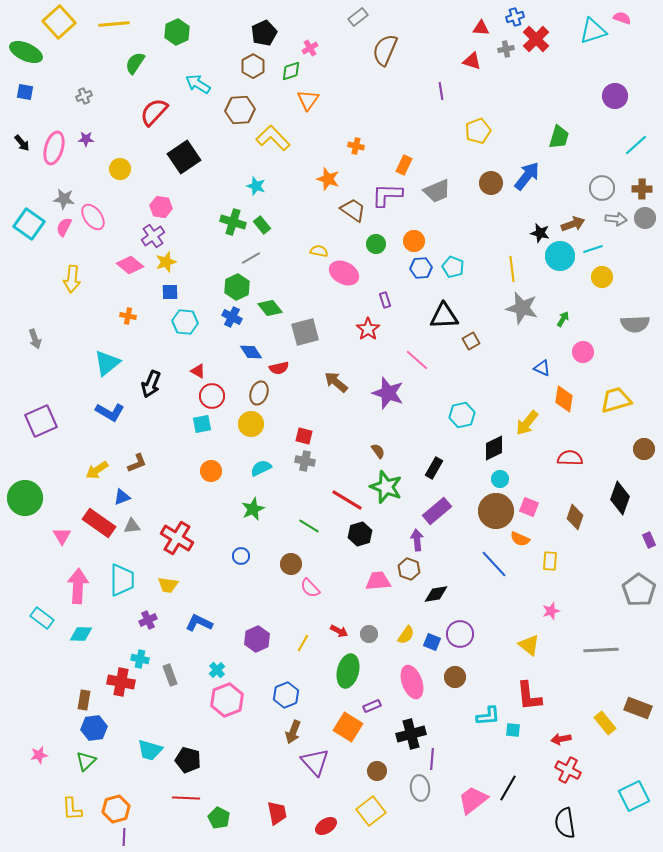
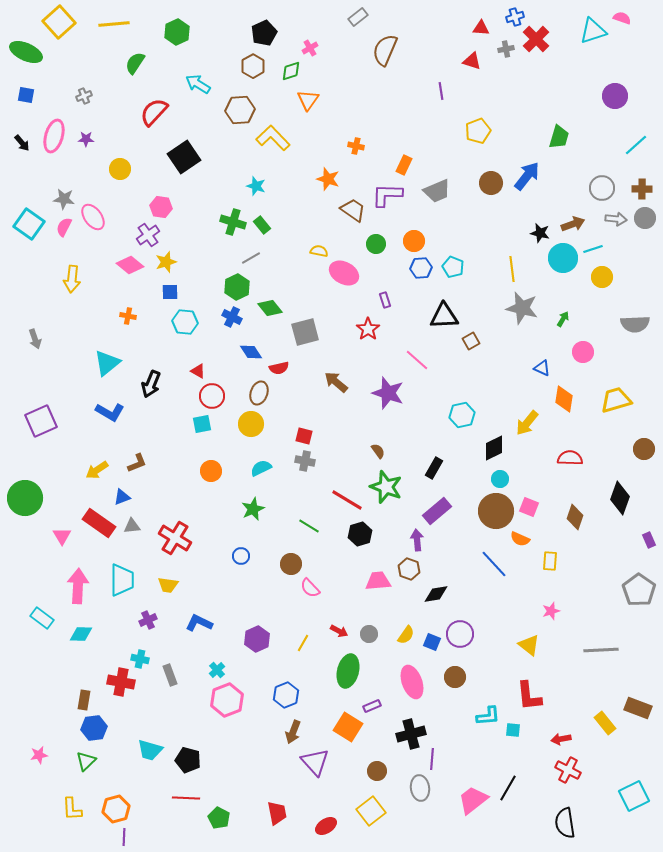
blue square at (25, 92): moved 1 px right, 3 px down
pink ellipse at (54, 148): moved 12 px up
purple cross at (153, 236): moved 5 px left, 1 px up
cyan circle at (560, 256): moved 3 px right, 2 px down
red cross at (177, 538): moved 2 px left
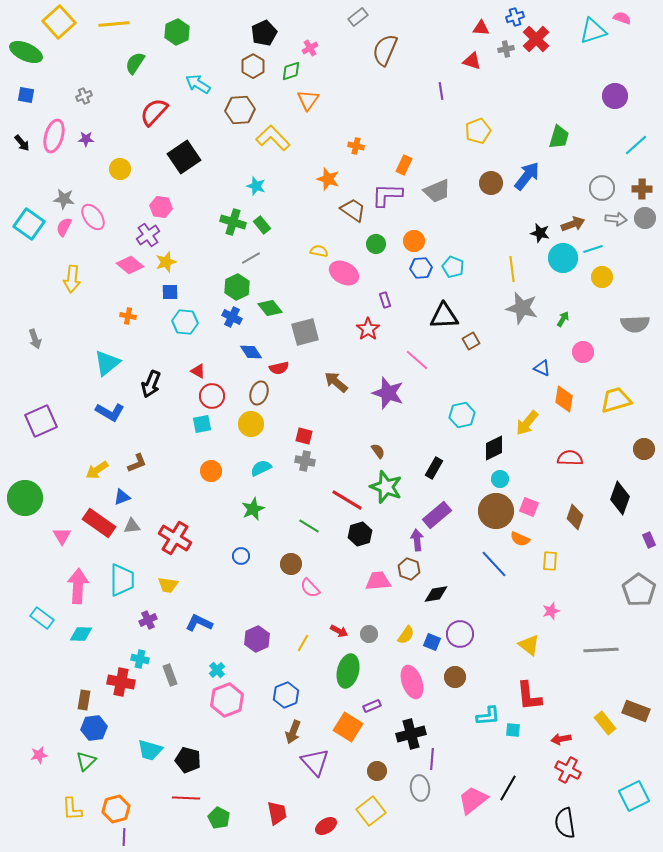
purple rectangle at (437, 511): moved 4 px down
brown rectangle at (638, 708): moved 2 px left, 3 px down
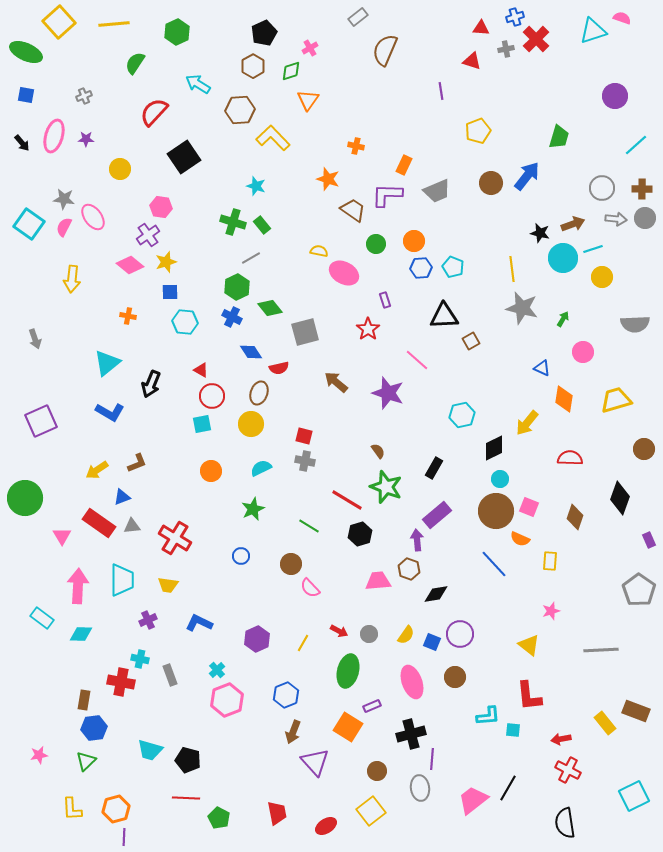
red triangle at (198, 371): moved 3 px right, 1 px up
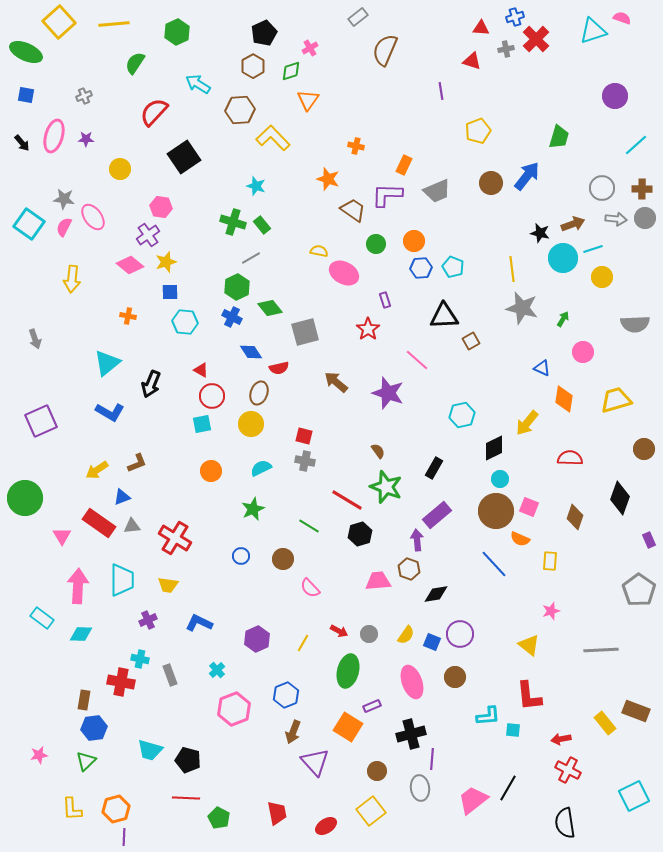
brown circle at (291, 564): moved 8 px left, 5 px up
pink hexagon at (227, 700): moved 7 px right, 9 px down
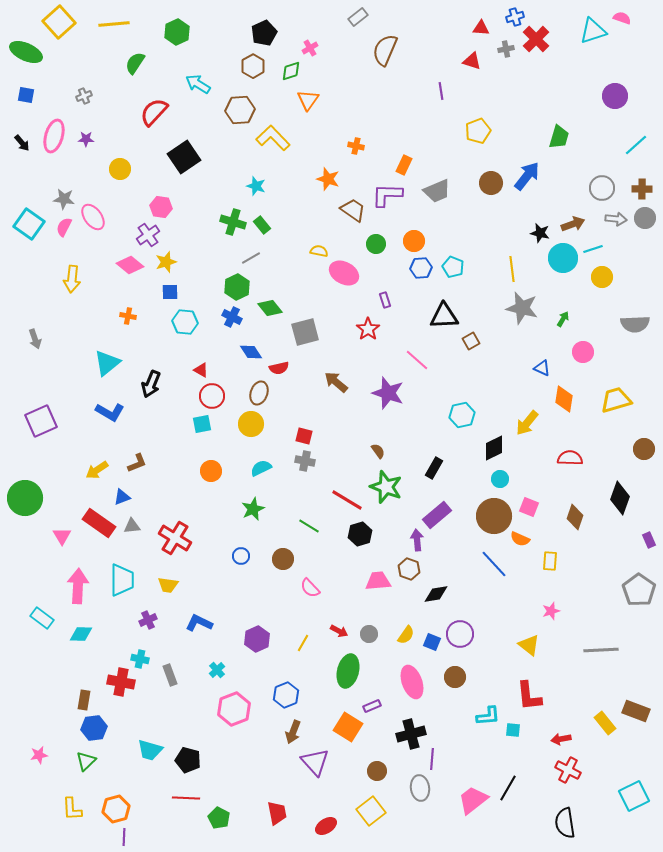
brown circle at (496, 511): moved 2 px left, 5 px down
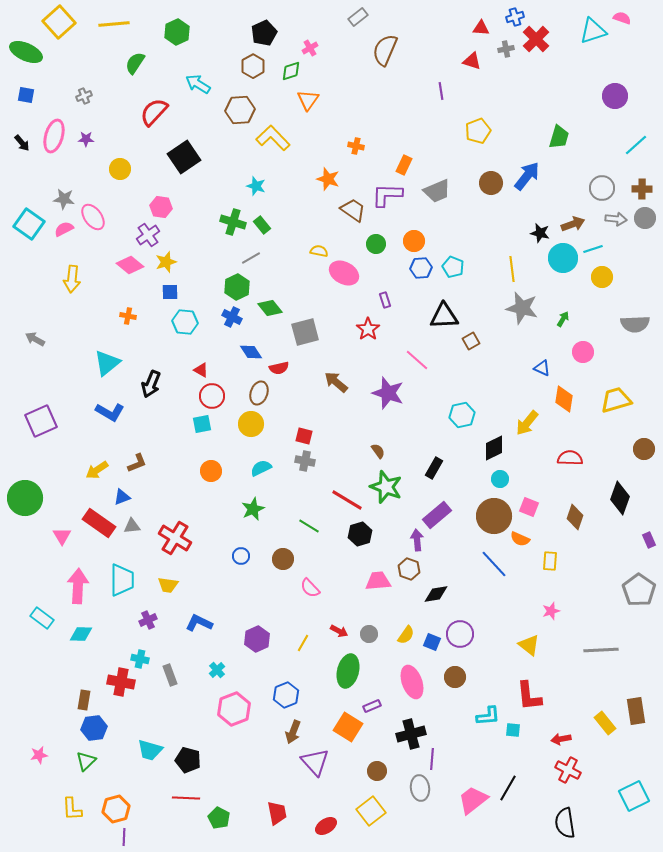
pink semicircle at (64, 227): moved 2 px down; rotated 36 degrees clockwise
gray arrow at (35, 339): rotated 138 degrees clockwise
brown rectangle at (636, 711): rotated 60 degrees clockwise
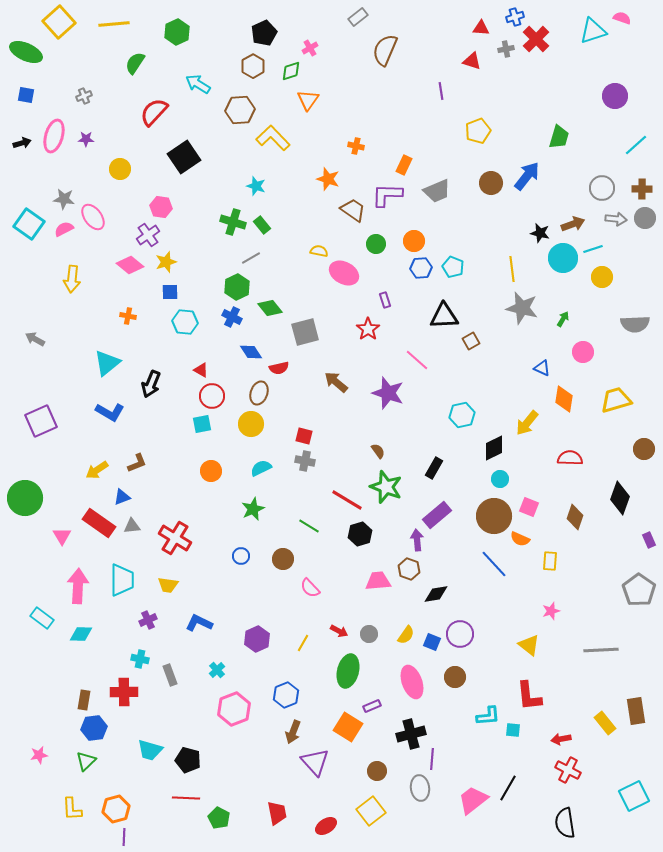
black arrow at (22, 143): rotated 66 degrees counterclockwise
red cross at (121, 682): moved 3 px right, 10 px down; rotated 12 degrees counterclockwise
